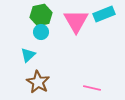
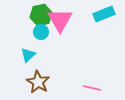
pink triangle: moved 16 px left, 1 px up
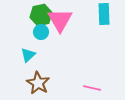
cyan rectangle: rotated 70 degrees counterclockwise
brown star: moved 1 px down
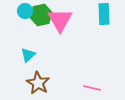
cyan circle: moved 16 px left, 21 px up
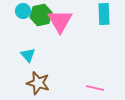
cyan circle: moved 2 px left
pink triangle: moved 1 px down
cyan triangle: rotated 28 degrees counterclockwise
brown star: rotated 15 degrees counterclockwise
pink line: moved 3 px right
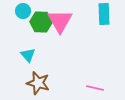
green hexagon: moved 7 px down; rotated 15 degrees clockwise
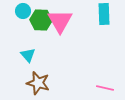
green hexagon: moved 2 px up
pink line: moved 10 px right
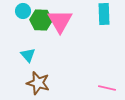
pink line: moved 2 px right
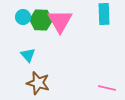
cyan circle: moved 6 px down
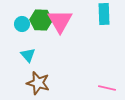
cyan circle: moved 1 px left, 7 px down
